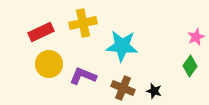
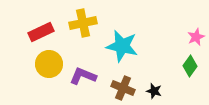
cyan star: rotated 8 degrees clockwise
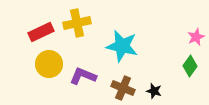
yellow cross: moved 6 px left
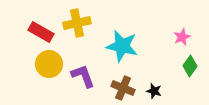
red rectangle: rotated 55 degrees clockwise
pink star: moved 14 px left
purple L-shape: rotated 48 degrees clockwise
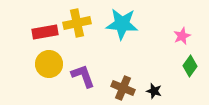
red rectangle: moved 4 px right; rotated 40 degrees counterclockwise
pink star: moved 1 px up
cyan star: moved 22 px up; rotated 8 degrees counterclockwise
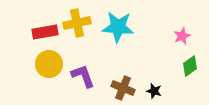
cyan star: moved 4 px left, 3 px down
green diamond: rotated 20 degrees clockwise
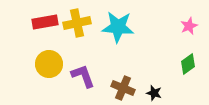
red rectangle: moved 10 px up
pink star: moved 7 px right, 10 px up
green diamond: moved 2 px left, 2 px up
black star: moved 2 px down
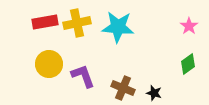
pink star: rotated 12 degrees counterclockwise
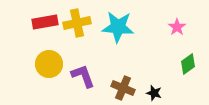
pink star: moved 12 px left, 1 px down
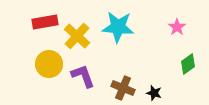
yellow cross: moved 13 px down; rotated 36 degrees counterclockwise
